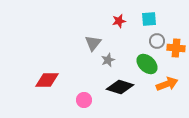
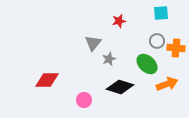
cyan square: moved 12 px right, 6 px up
gray star: moved 1 px right, 1 px up
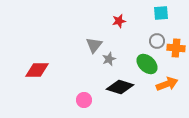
gray triangle: moved 1 px right, 2 px down
red diamond: moved 10 px left, 10 px up
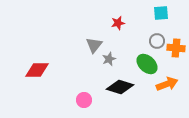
red star: moved 1 px left, 2 px down
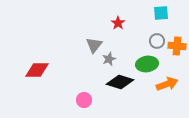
red star: rotated 24 degrees counterclockwise
orange cross: moved 1 px right, 2 px up
green ellipse: rotated 50 degrees counterclockwise
black diamond: moved 5 px up
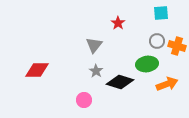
orange cross: rotated 12 degrees clockwise
gray star: moved 13 px left, 12 px down; rotated 16 degrees counterclockwise
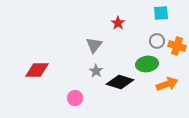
pink circle: moved 9 px left, 2 px up
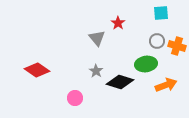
gray triangle: moved 3 px right, 7 px up; rotated 18 degrees counterclockwise
green ellipse: moved 1 px left
red diamond: rotated 35 degrees clockwise
orange arrow: moved 1 px left, 1 px down
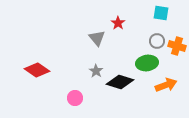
cyan square: rotated 14 degrees clockwise
green ellipse: moved 1 px right, 1 px up
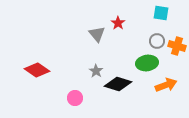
gray triangle: moved 4 px up
black diamond: moved 2 px left, 2 px down
